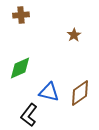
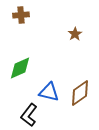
brown star: moved 1 px right, 1 px up
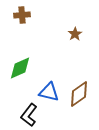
brown cross: moved 1 px right
brown diamond: moved 1 px left, 1 px down
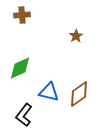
brown star: moved 1 px right, 2 px down
black L-shape: moved 5 px left
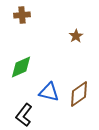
green diamond: moved 1 px right, 1 px up
